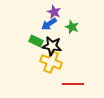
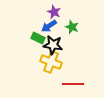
blue arrow: moved 2 px down
green rectangle: moved 2 px right, 3 px up
black star: moved 1 px right, 1 px up
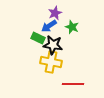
purple star: moved 1 px right, 1 px down; rotated 24 degrees clockwise
yellow cross: rotated 10 degrees counterclockwise
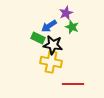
purple star: moved 11 px right
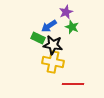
purple star: moved 1 px up
yellow cross: moved 2 px right
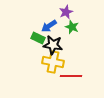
red line: moved 2 px left, 8 px up
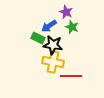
purple star: rotated 24 degrees counterclockwise
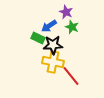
black star: rotated 12 degrees counterclockwise
red line: rotated 50 degrees clockwise
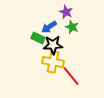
blue arrow: moved 1 px down
